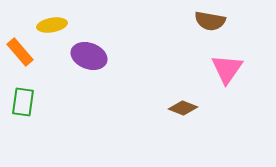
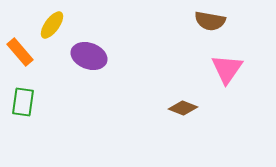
yellow ellipse: rotated 44 degrees counterclockwise
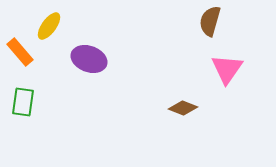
brown semicircle: rotated 96 degrees clockwise
yellow ellipse: moved 3 px left, 1 px down
purple ellipse: moved 3 px down
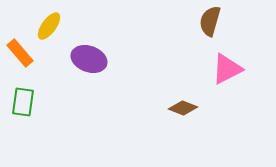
orange rectangle: moved 1 px down
pink triangle: rotated 28 degrees clockwise
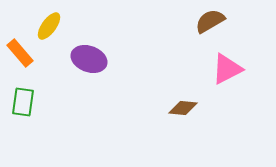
brown semicircle: rotated 44 degrees clockwise
brown diamond: rotated 16 degrees counterclockwise
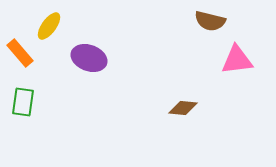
brown semicircle: rotated 136 degrees counterclockwise
purple ellipse: moved 1 px up
pink triangle: moved 10 px right, 9 px up; rotated 20 degrees clockwise
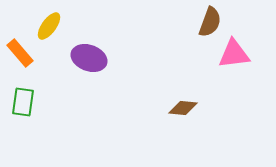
brown semicircle: moved 1 px down; rotated 84 degrees counterclockwise
pink triangle: moved 3 px left, 6 px up
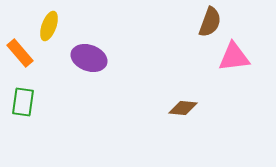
yellow ellipse: rotated 16 degrees counterclockwise
pink triangle: moved 3 px down
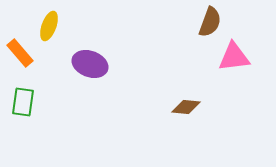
purple ellipse: moved 1 px right, 6 px down
brown diamond: moved 3 px right, 1 px up
